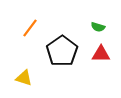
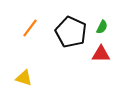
green semicircle: moved 4 px right; rotated 80 degrees counterclockwise
black pentagon: moved 9 px right, 19 px up; rotated 12 degrees counterclockwise
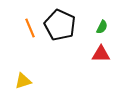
orange line: rotated 60 degrees counterclockwise
black pentagon: moved 11 px left, 7 px up
yellow triangle: moved 1 px left, 3 px down; rotated 36 degrees counterclockwise
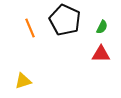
black pentagon: moved 5 px right, 5 px up
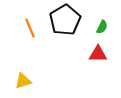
black pentagon: rotated 16 degrees clockwise
red triangle: moved 3 px left
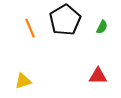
red triangle: moved 22 px down
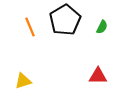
orange line: moved 1 px up
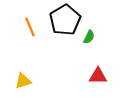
green semicircle: moved 13 px left, 10 px down
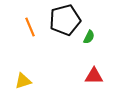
black pentagon: rotated 16 degrees clockwise
red triangle: moved 4 px left
